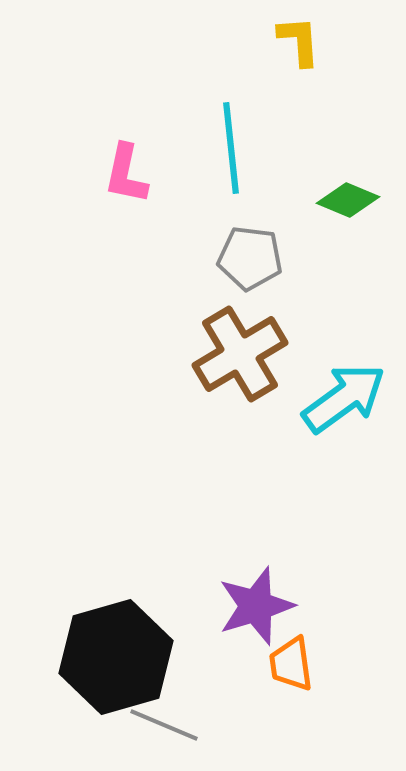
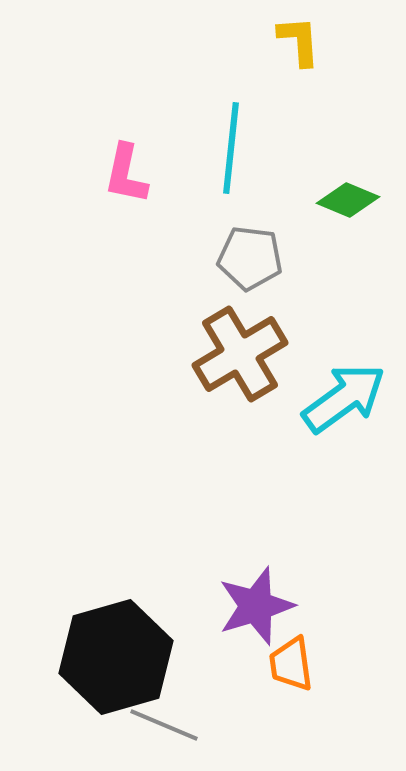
cyan line: rotated 12 degrees clockwise
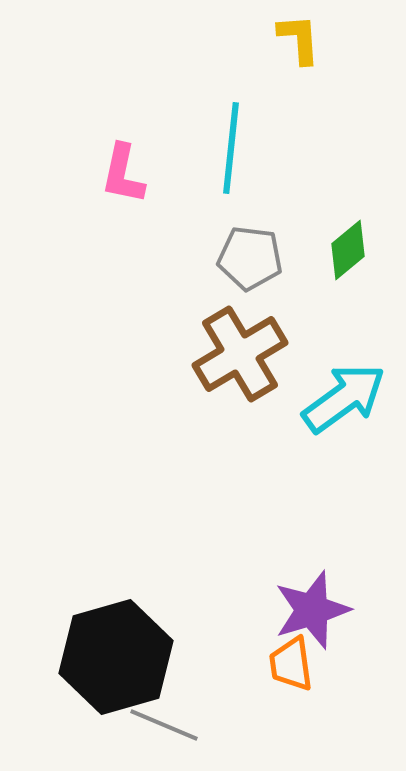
yellow L-shape: moved 2 px up
pink L-shape: moved 3 px left
green diamond: moved 50 px down; rotated 62 degrees counterclockwise
purple star: moved 56 px right, 4 px down
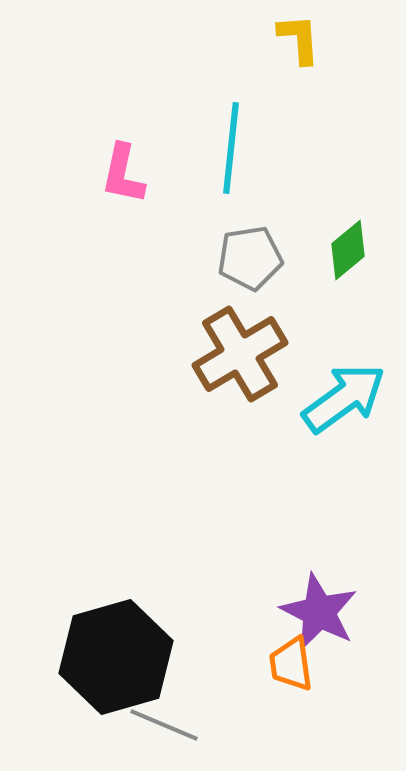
gray pentagon: rotated 16 degrees counterclockwise
purple star: moved 7 px right, 2 px down; rotated 28 degrees counterclockwise
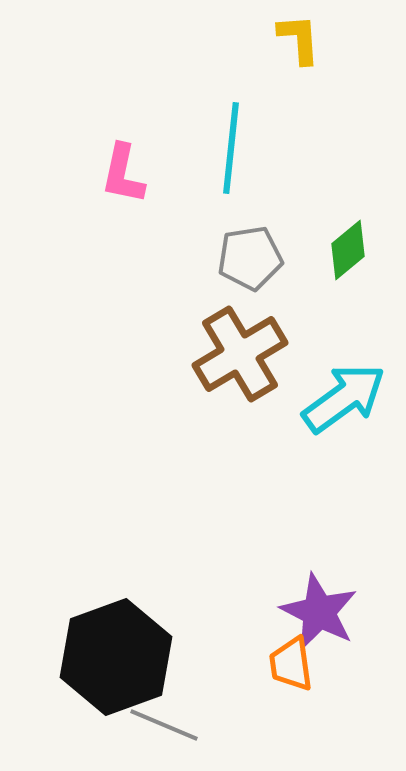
black hexagon: rotated 4 degrees counterclockwise
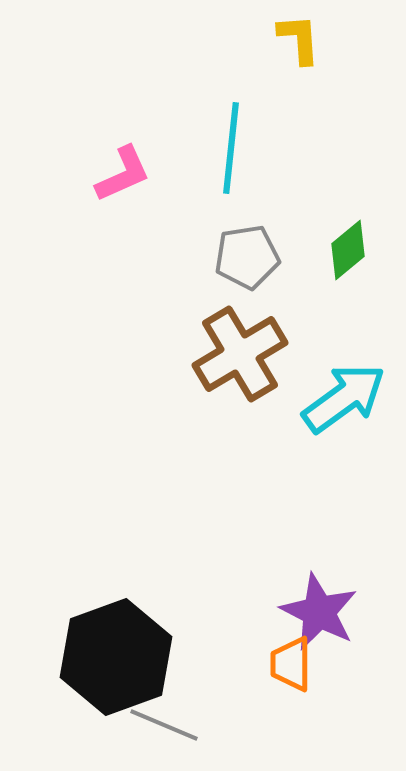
pink L-shape: rotated 126 degrees counterclockwise
gray pentagon: moved 3 px left, 1 px up
orange trapezoid: rotated 8 degrees clockwise
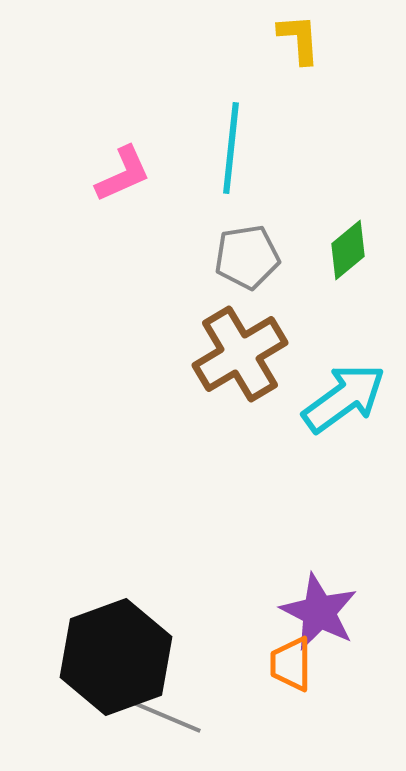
gray line: moved 3 px right, 8 px up
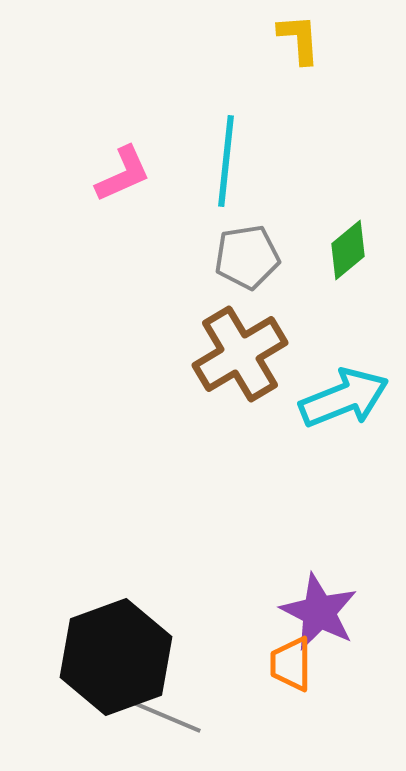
cyan line: moved 5 px left, 13 px down
cyan arrow: rotated 14 degrees clockwise
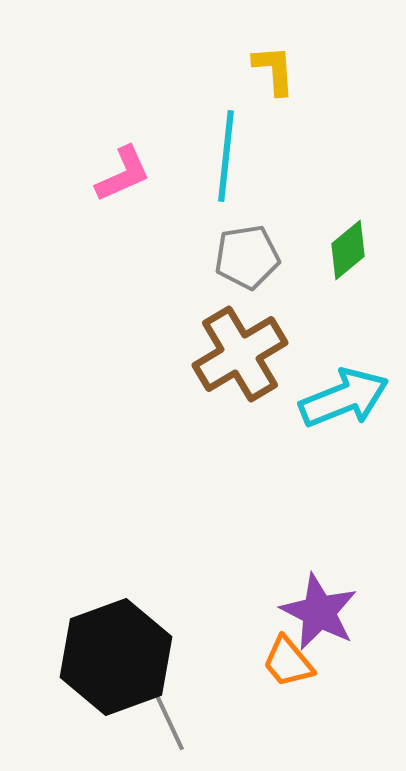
yellow L-shape: moved 25 px left, 31 px down
cyan line: moved 5 px up
orange trapezoid: moved 3 px left, 2 px up; rotated 40 degrees counterclockwise
gray line: rotated 42 degrees clockwise
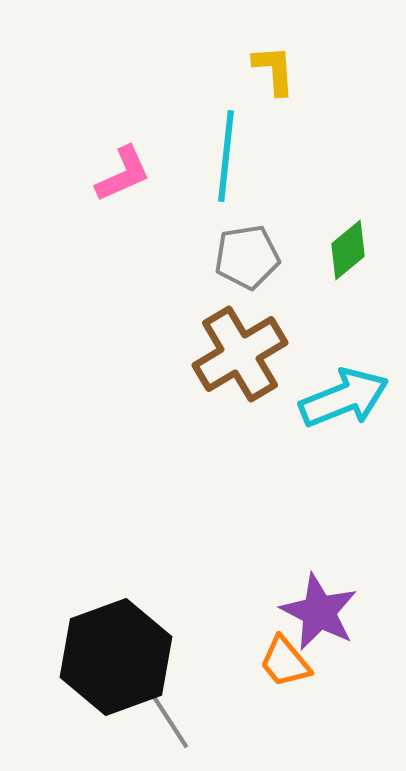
orange trapezoid: moved 3 px left
gray line: rotated 8 degrees counterclockwise
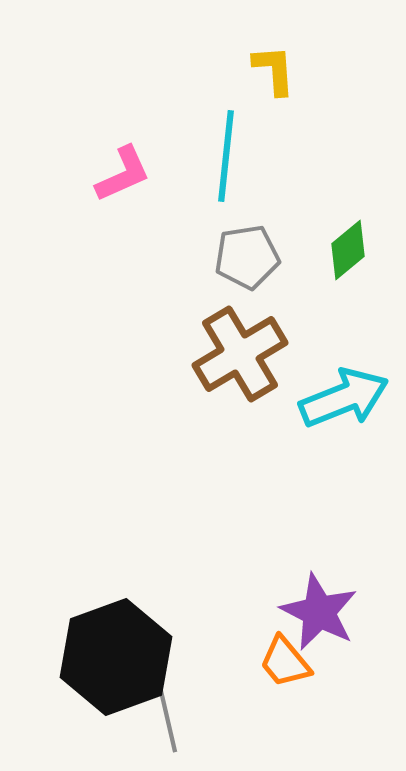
gray line: rotated 20 degrees clockwise
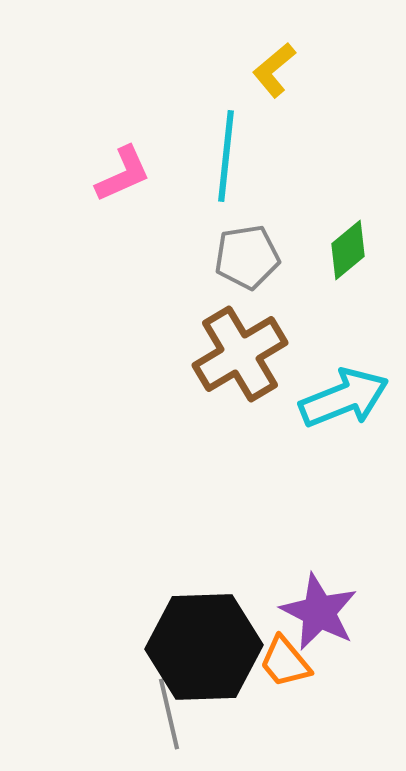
yellow L-shape: rotated 126 degrees counterclockwise
black hexagon: moved 88 px right, 10 px up; rotated 18 degrees clockwise
gray line: moved 2 px right, 3 px up
